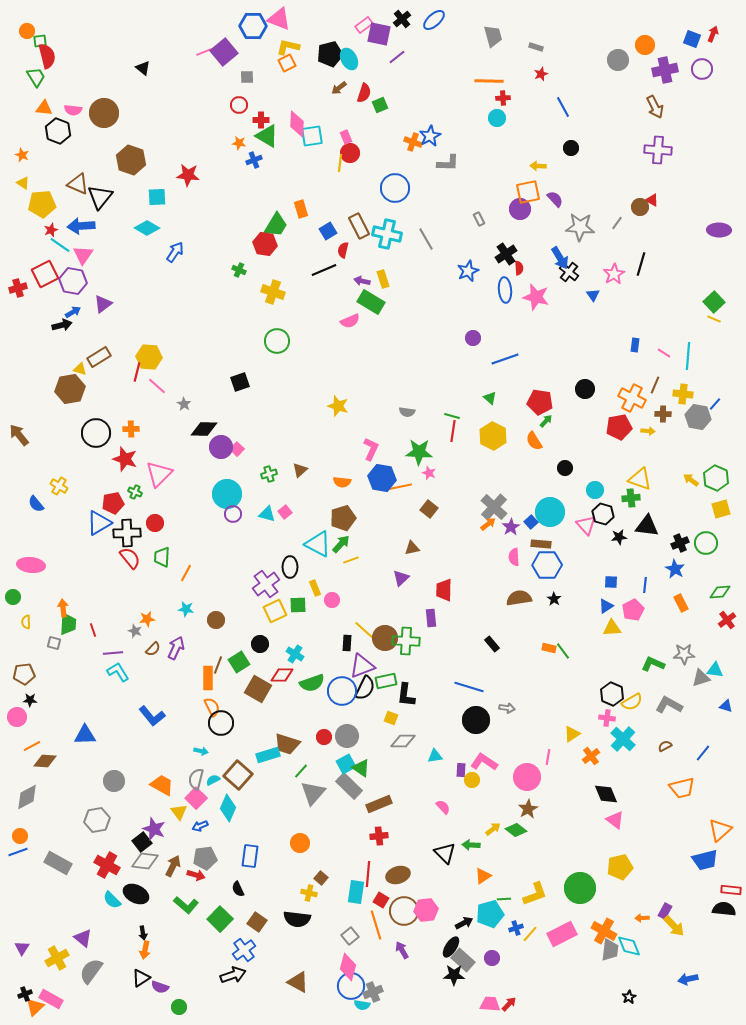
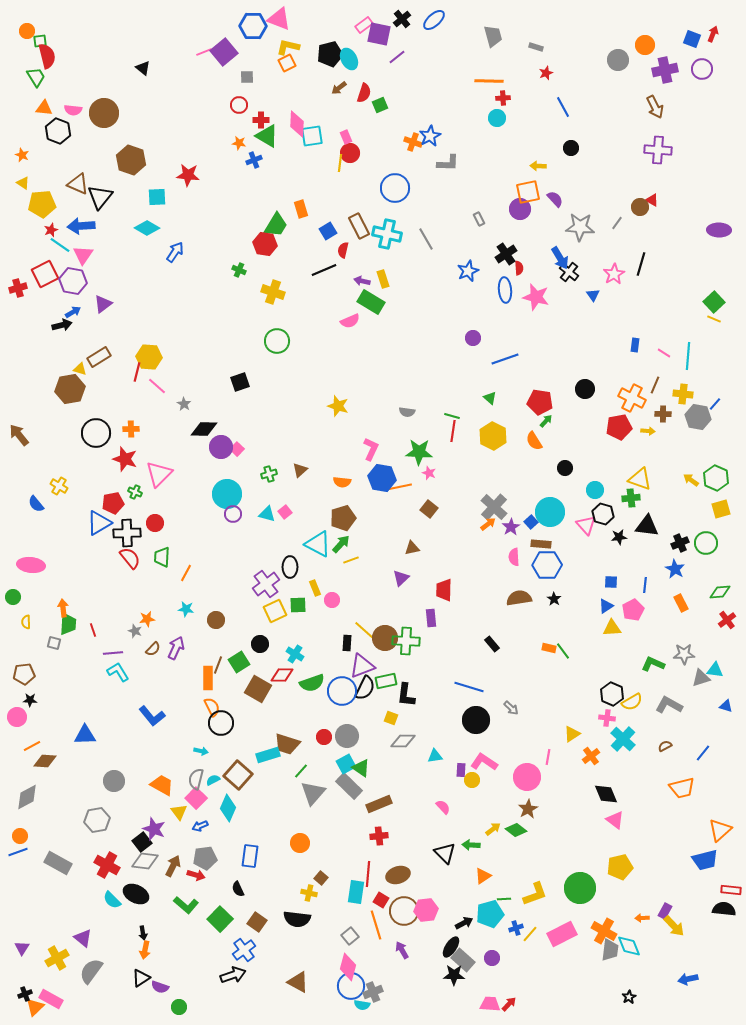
red star at (541, 74): moved 5 px right, 1 px up
gray arrow at (507, 708): moved 4 px right; rotated 35 degrees clockwise
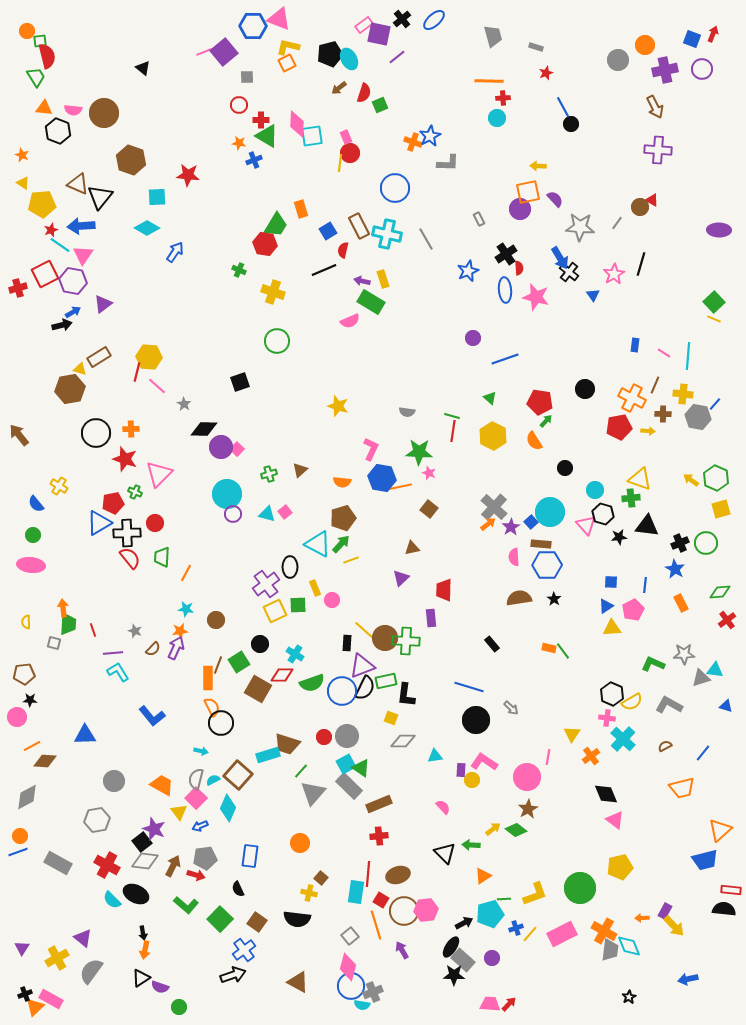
black circle at (571, 148): moved 24 px up
green circle at (13, 597): moved 20 px right, 62 px up
orange star at (147, 619): moved 33 px right, 12 px down
yellow triangle at (572, 734): rotated 24 degrees counterclockwise
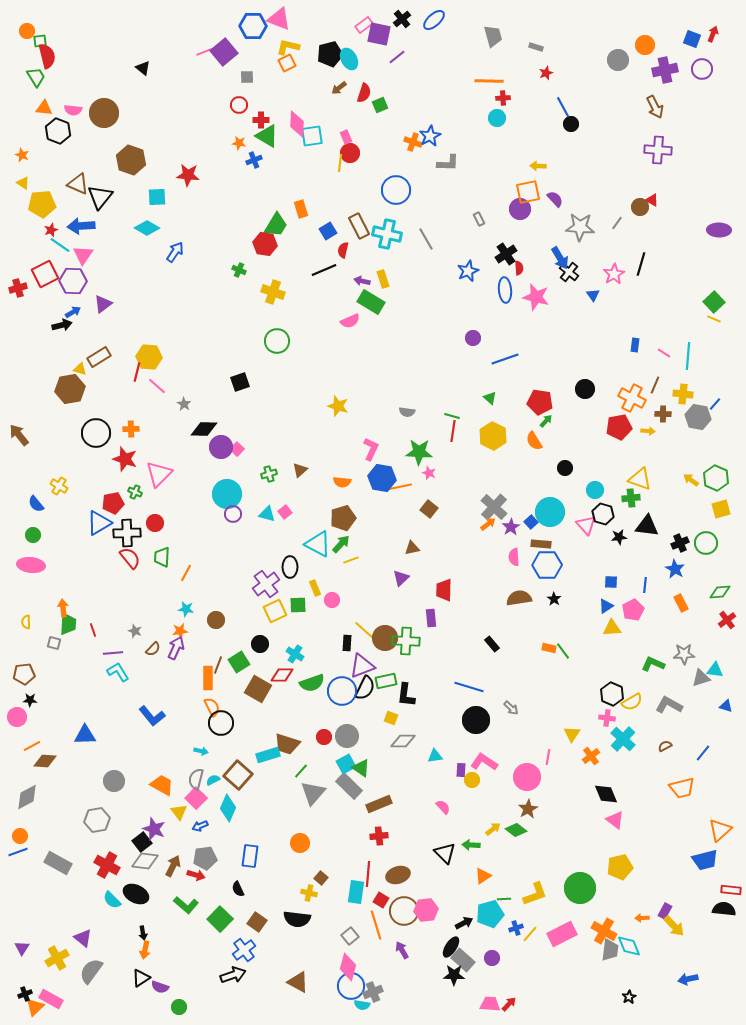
blue circle at (395, 188): moved 1 px right, 2 px down
purple hexagon at (73, 281): rotated 8 degrees counterclockwise
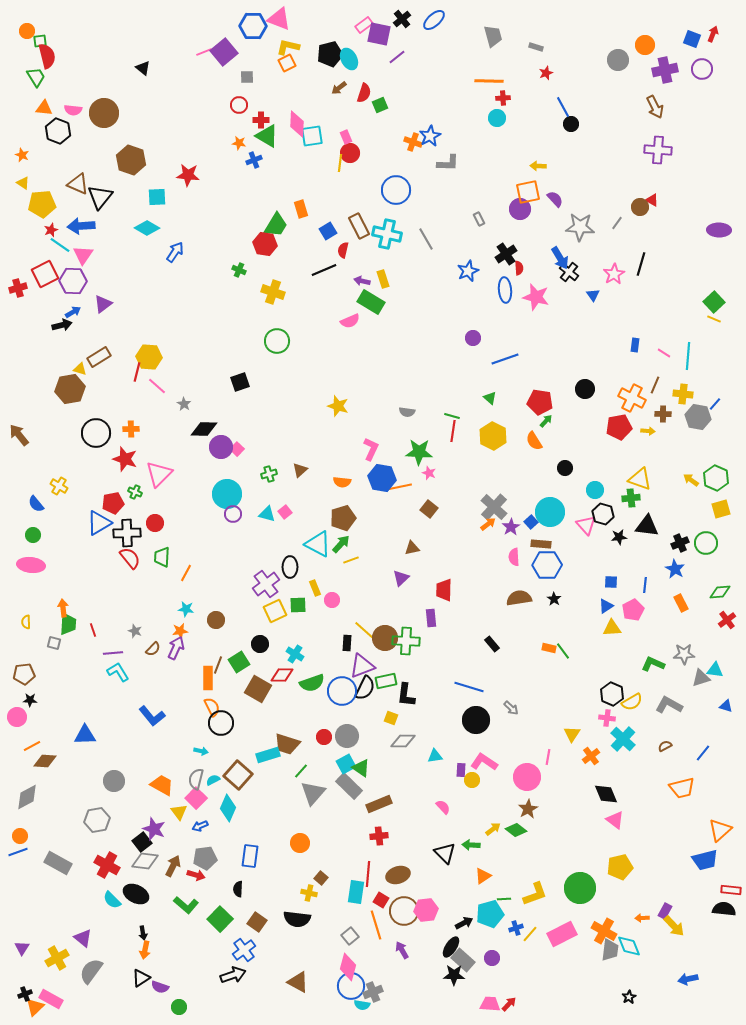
black semicircle at (238, 889): rotated 28 degrees clockwise
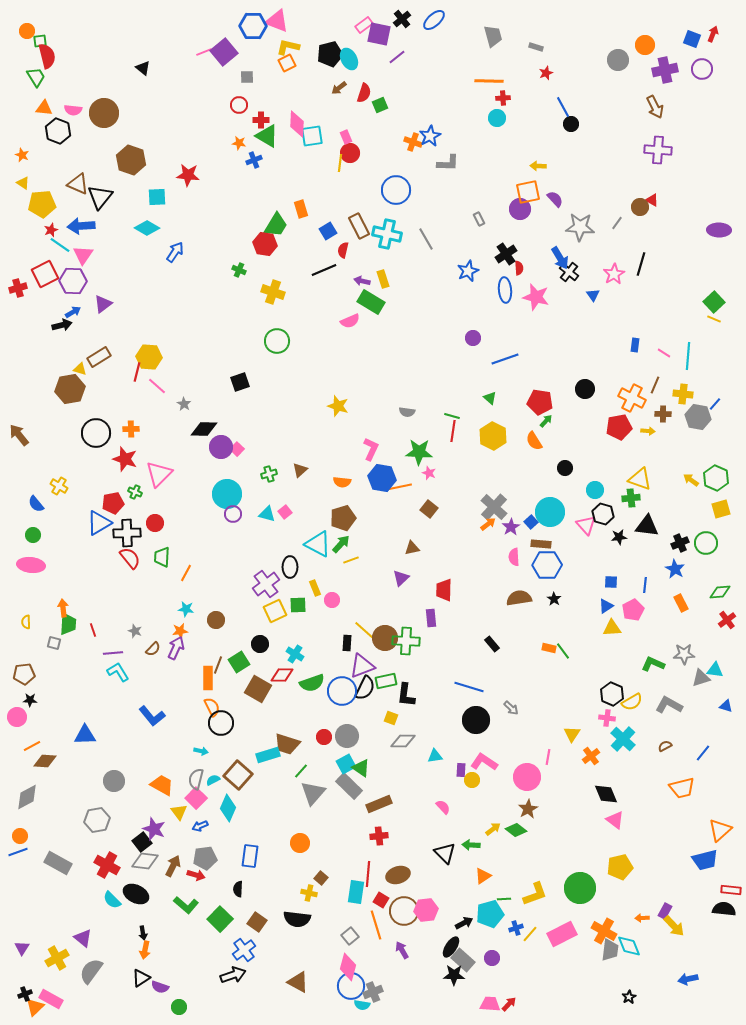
pink triangle at (279, 19): moved 2 px left, 2 px down
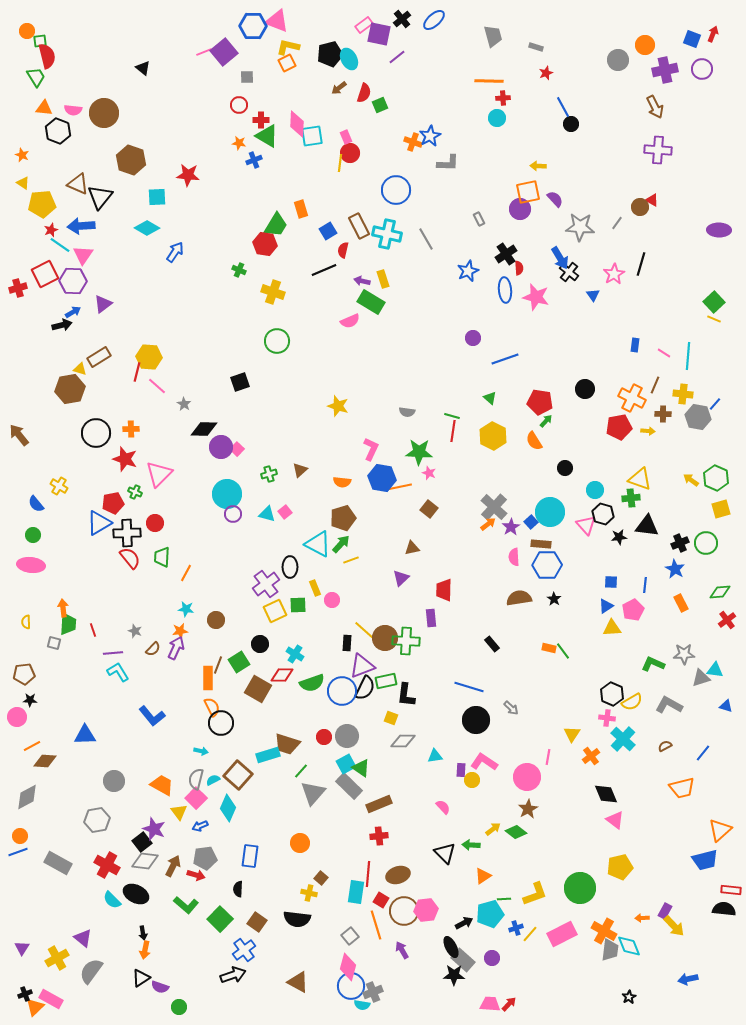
green diamond at (516, 830): moved 2 px down
black ellipse at (451, 947): rotated 60 degrees counterclockwise
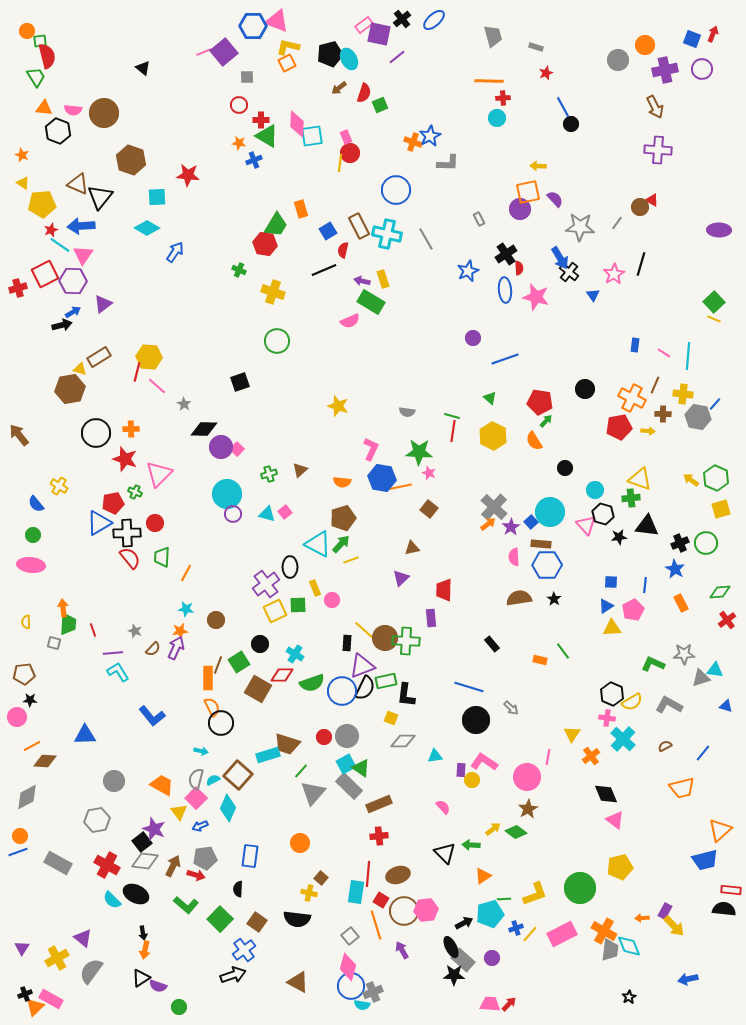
orange rectangle at (549, 648): moved 9 px left, 12 px down
purple semicircle at (160, 987): moved 2 px left, 1 px up
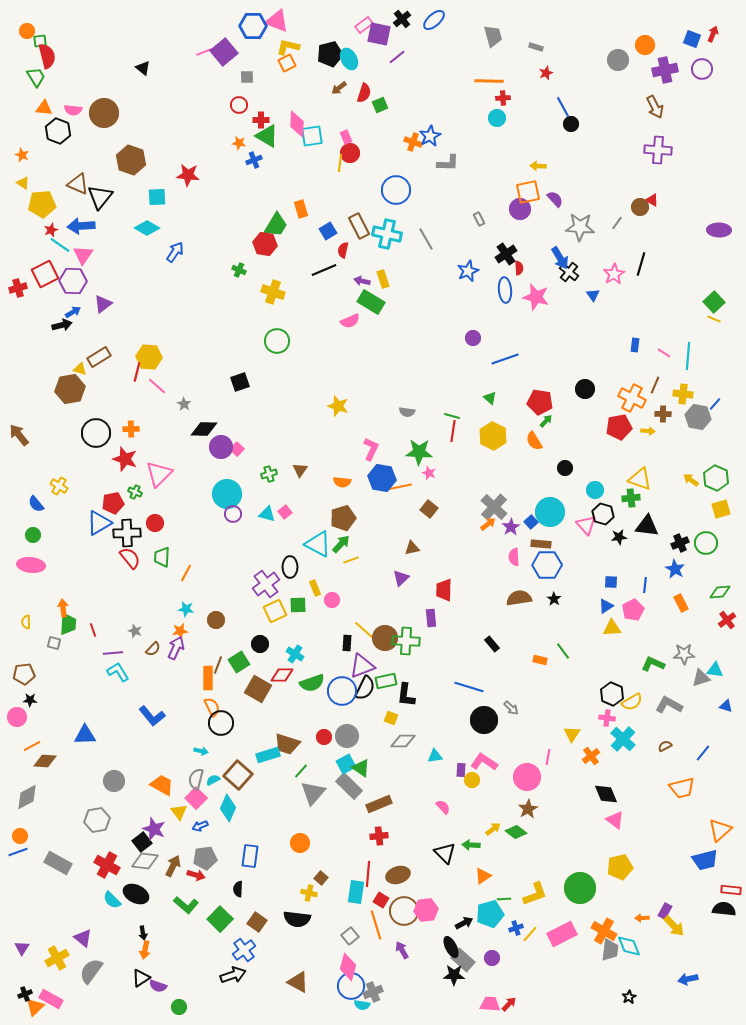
brown triangle at (300, 470): rotated 14 degrees counterclockwise
black circle at (476, 720): moved 8 px right
